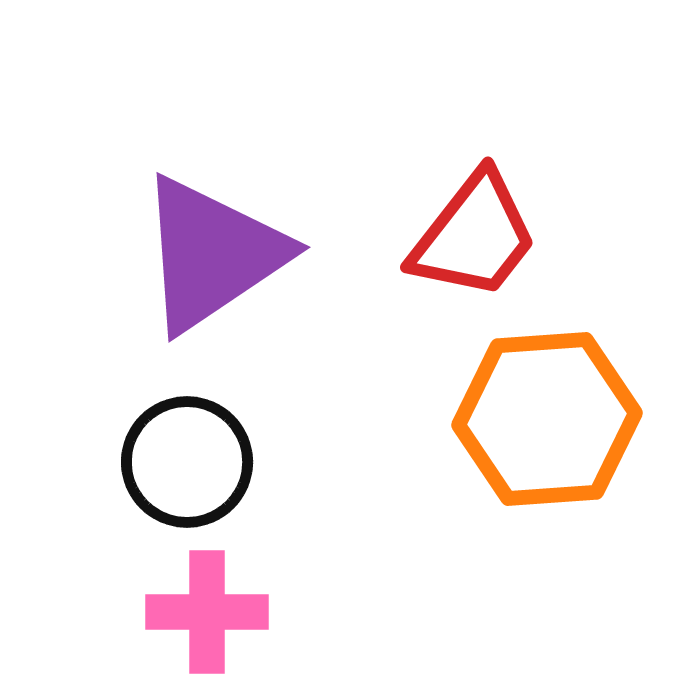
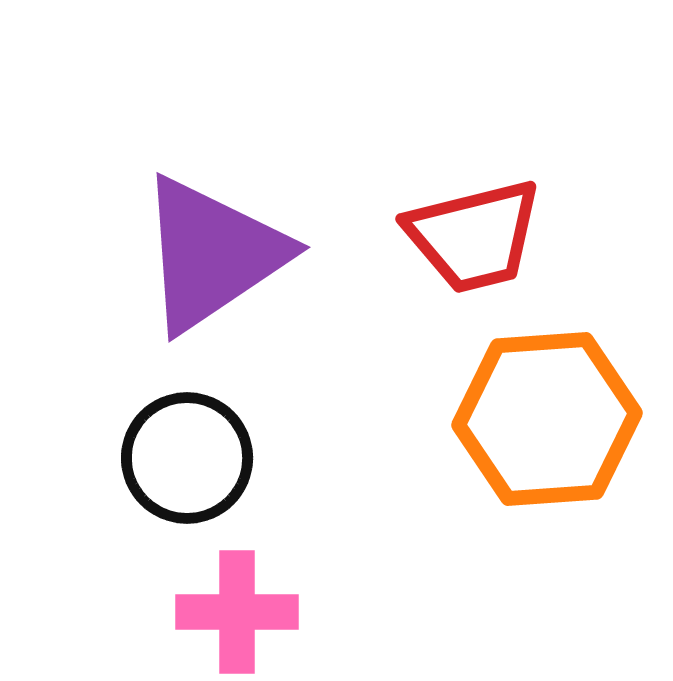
red trapezoid: rotated 38 degrees clockwise
black circle: moved 4 px up
pink cross: moved 30 px right
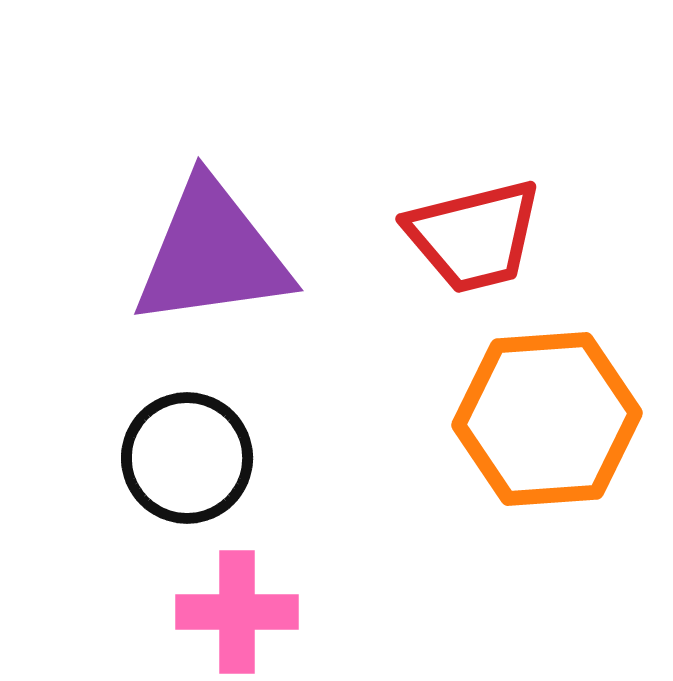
purple triangle: rotated 26 degrees clockwise
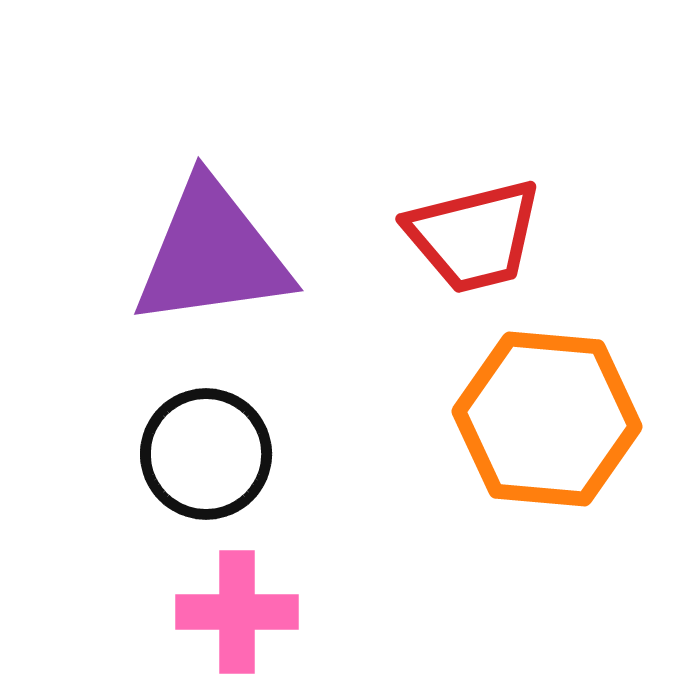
orange hexagon: rotated 9 degrees clockwise
black circle: moved 19 px right, 4 px up
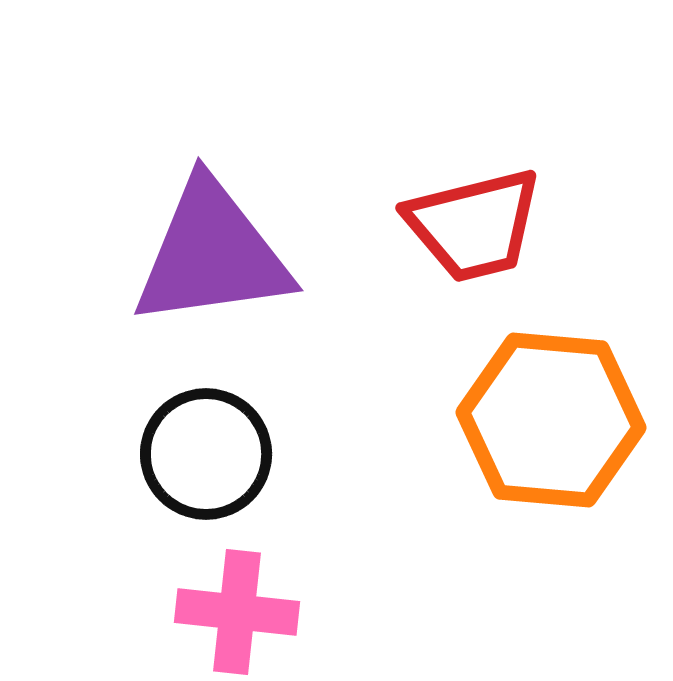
red trapezoid: moved 11 px up
orange hexagon: moved 4 px right, 1 px down
pink cross: rotated 6 degrees clockwise
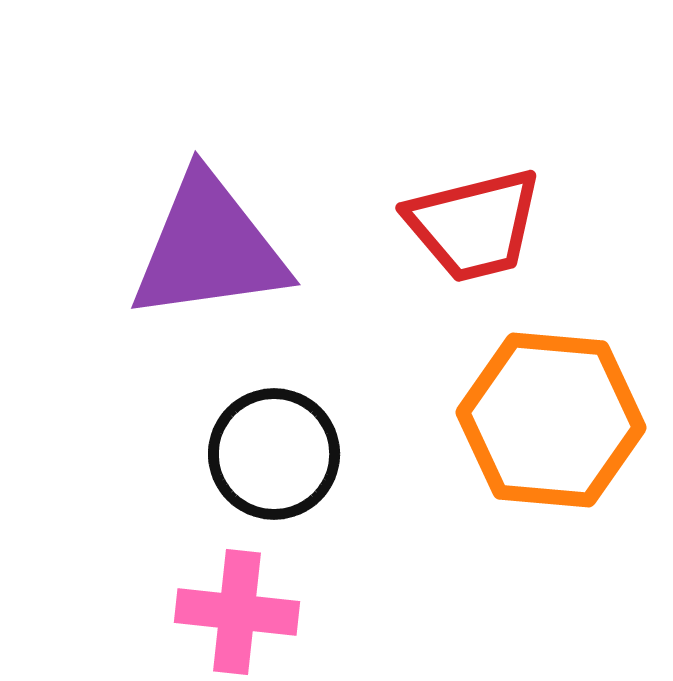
purple triangle: moved 3 px left, 6 px up
black circle: moved 68 px right
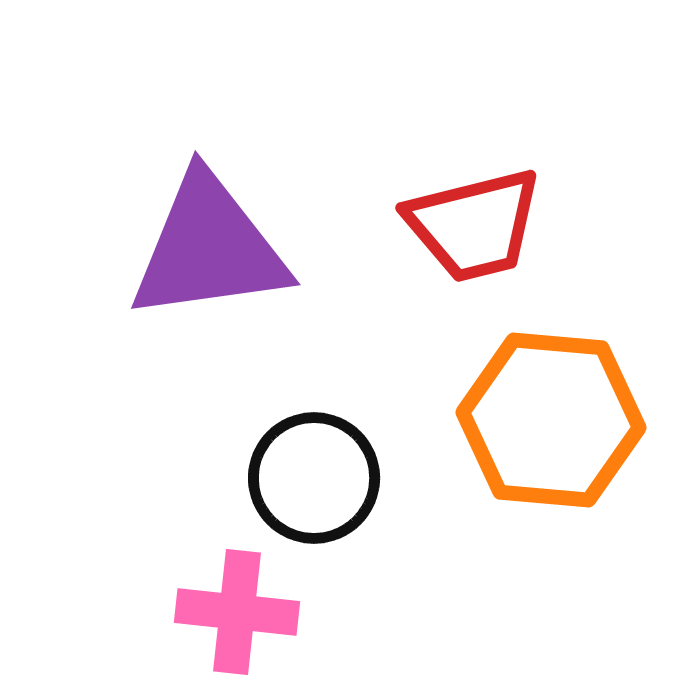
black circle: moved 40 px right, 24 px down
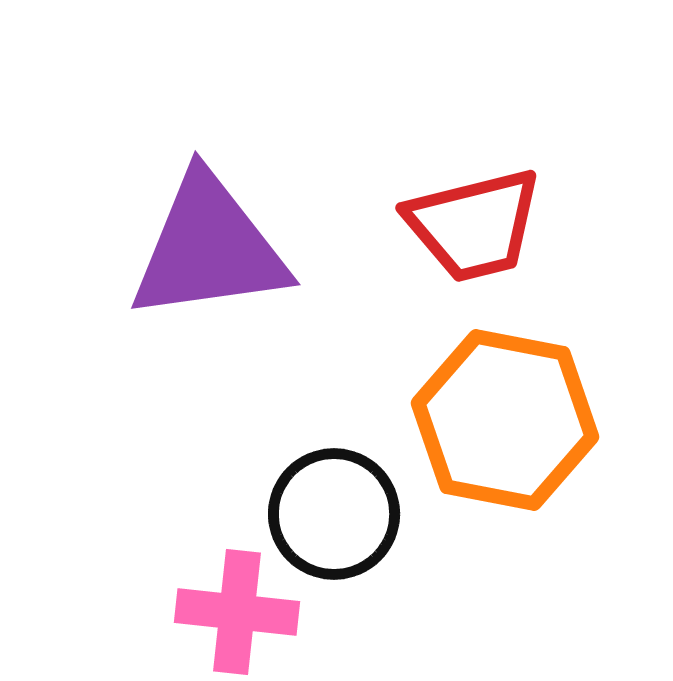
orange hexagon: moved 46 px left; rotated 6 degrees clockwise
black circle: moved 20 px right, 36 px down
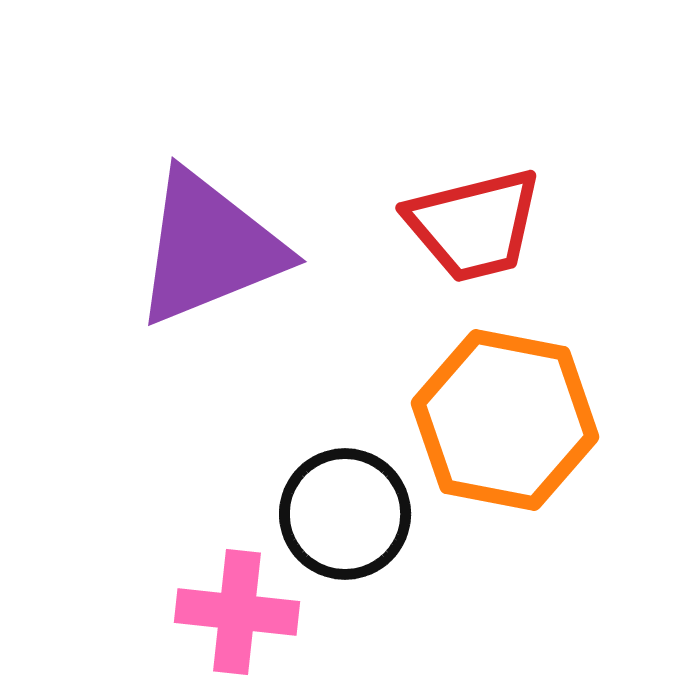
purple triangle: rotated 14 degrees counterclockwise
black circle: moved 11 px right
